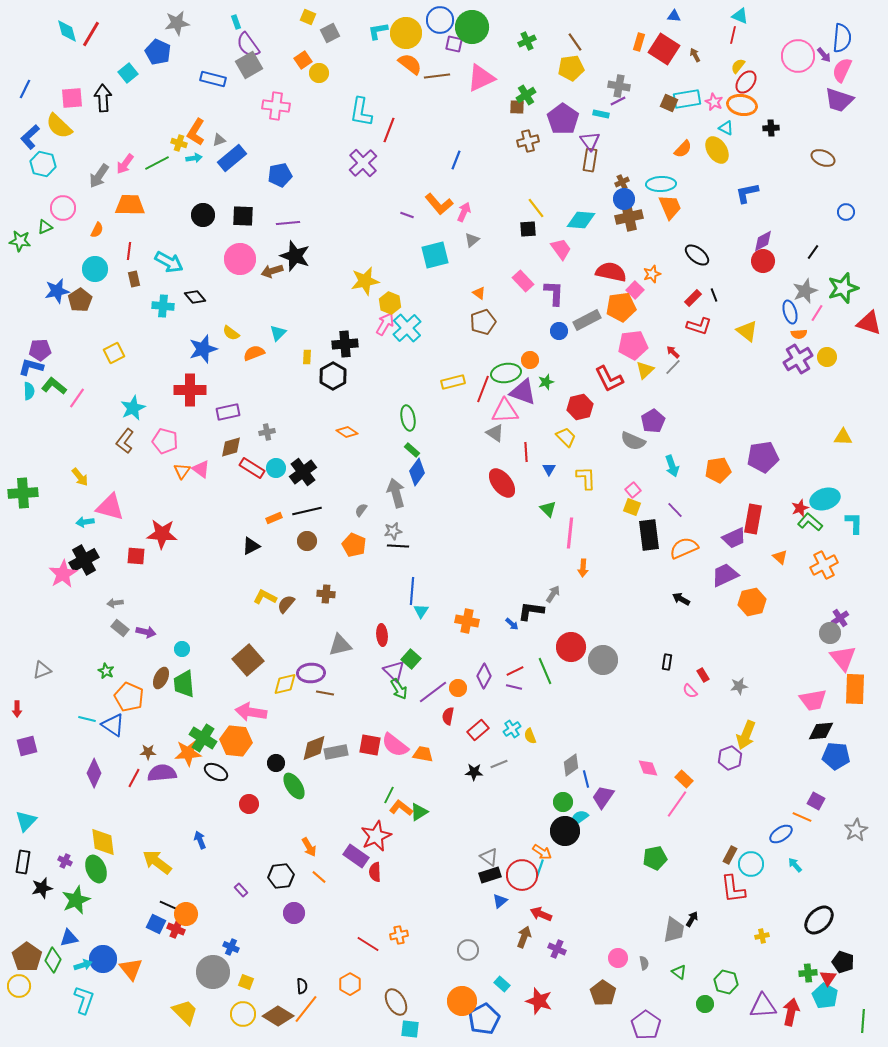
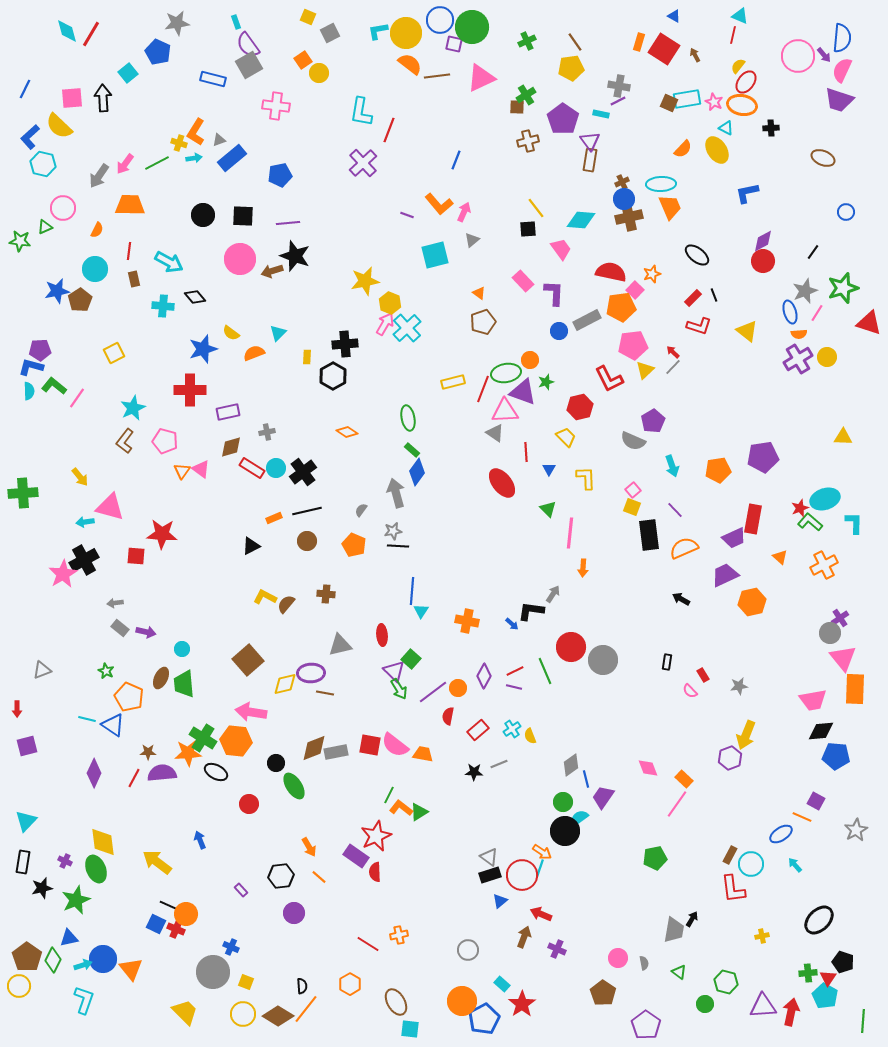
blue triangle at (674, 16): rotated 24 degrees clockwise
red star at (539, 1001): moved 17 px left, 3 px down; rotated 20 degrees clockwise
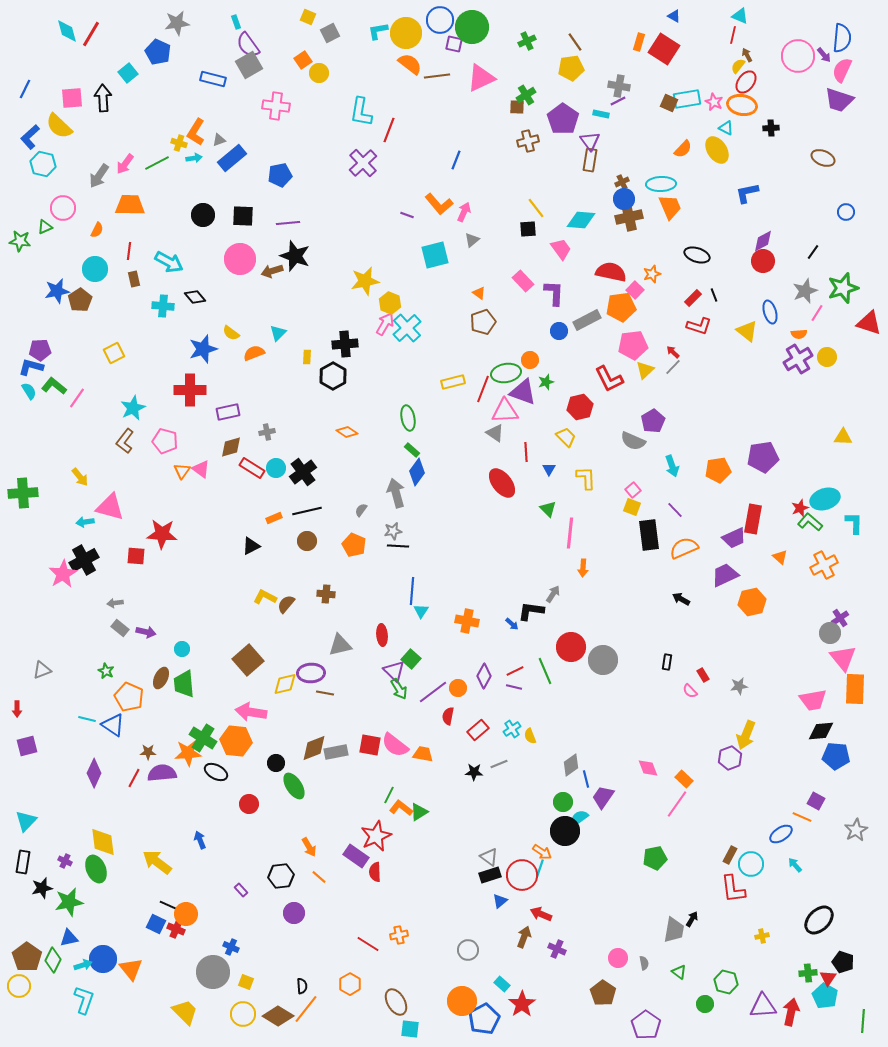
brown arrow at (695, 55): moved 52 px right
black ellipse at (697, 255): rotated 20 degrees counterclockwise
blue ellipse at (790, 312): moved 20 px left
cyan semicircle at (29, 391): rotated 30 degrees counterclockwise
green star at (76, 900): moved 7 px left, 2 px down; rotated 12 degrees clockwise
